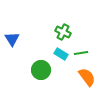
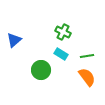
blue triangle: moved 2 px right, 1 px down; rotated 21 degrees clockwise
green line: moved 6 px right, 3 px down
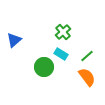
green cross: rotated 21 degrees clockwise
green line: rotated 32 degrees counterclockwise
green circle: moved 3 px right, 3 px up
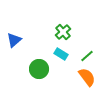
green circle: moved 5 px left, 2 px down
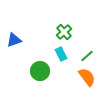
green cross: moved 1 px right
blue triangle: rotated 21 degrees clockwise
cyan rectangle: rotated 32 degrees clockwise
green circle: moved 1 px right, 2 px down
